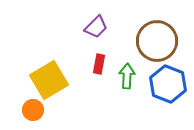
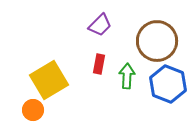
purple trapezoid: moved 4 px right, 2 px up
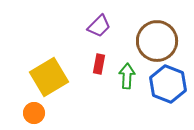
purple trapezoid: moved 1 px left, 1 px down
yellow square: moved 3 px up
orange circle: moved 1 px right, 3 px down
